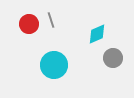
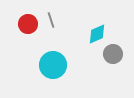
red circle: moved 1 px left
gray circle: moved 4 px up
cyan circle: moved 1 px left
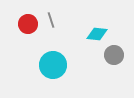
cyan diamond: rotated 30 degrees clockwise
gray circle: moved 1 px right, 1 px down
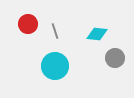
gray line: moved 4 px right, 11 px down
gray circle: moved 1 px right, 3 px down
cyan circle: moved 2 px right, 1 px down
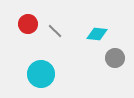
gray line: rotated 28 degrees counterclockwise
cyan circle: moved 14 px left, 8 px down
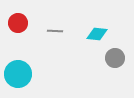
red circle: moved 10 px left, 1 px up
gray line: rotated 42 degrees counterclockwise
cyan circle: moved 23 px left
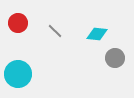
gray line: rotated 42 degrees clockwise
